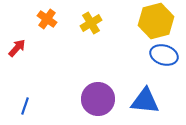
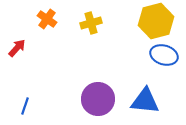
yellow cross: rotated 15 degrees clockwise
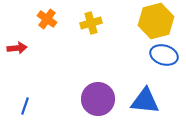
red arrow: rotated 42 degrees clockwise
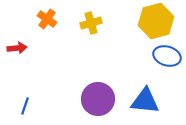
blue ellipse: moved 3 px right, 1 px down
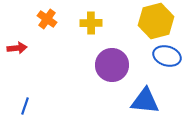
yellow cross: rotated 15 degrees clockwise
purple circle: moved 14 px right, 34 px up
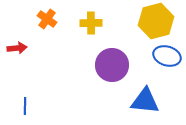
blue line: rotated 18 degrees counterclockwise
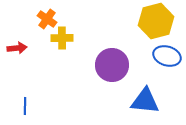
yellow cross: moved 29 px left, 15 px down
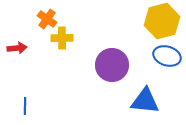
yellow hexagon: moved 6 px right
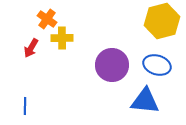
red arrow: moved 14 px right; rotated 126 degrees clockwise
blue ellipse: moved 10 px left, 9 px down
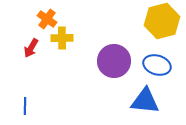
purple circle: moved 2 px right, 4 px up
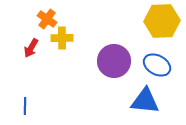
yellow hexagon: rotated 12 degrees clockwise
blue ellipse: rotated 12 degrees clockwise
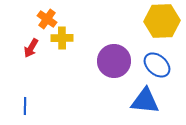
blue ellipse: rotated 12 degrees clockwise
